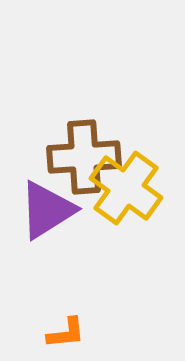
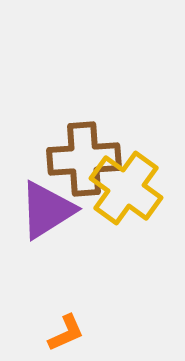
brown cross: moved 2 px down
orange L-shape: rotated 18 degrees counterclockwise
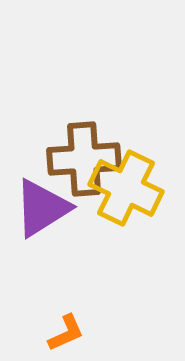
yellow cross: rotated 10 degrees counterclockwise
purple triangle: moved 5 px left, 2 px up
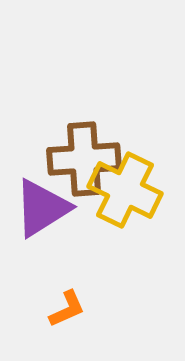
yellow cross: moved 1 px left, 2 px down
orange L-shape: moved 1 px right, 24 px up
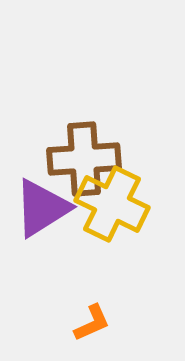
yellow cross: moved 13 px left, 14 px down
orange L-shape: moved 25 px right, 14 px down
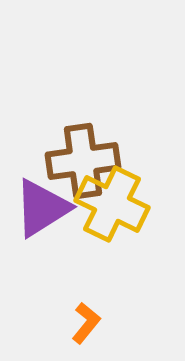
brown cross: moved 1 px left, 2 px down; rotated 4 degrees counterclockwise
orange L-shape: moved 6 px left; rotated 27 degrees counterclockwise
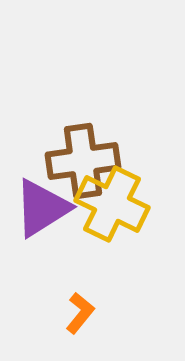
orange L-shape: moved 6 px left, 10 px up
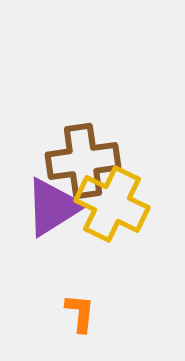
purple triangle: moved 11 px right, 1 px up
orange L-shape: rotated 33 degrees counterclockwise
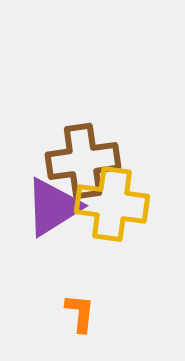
yellow cross: rotated 18 degrees counterclockwise
